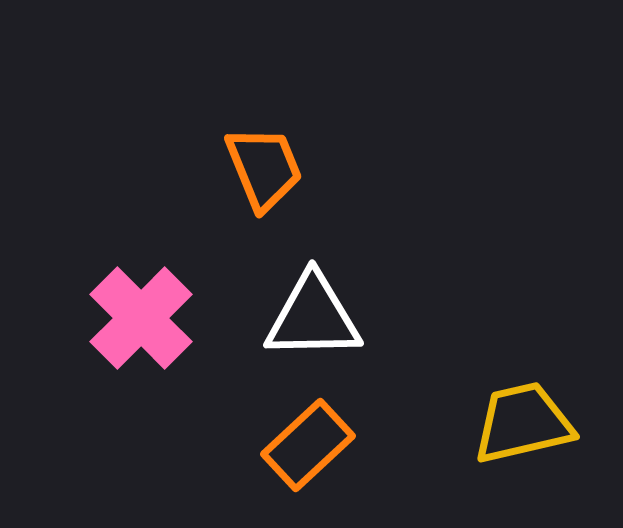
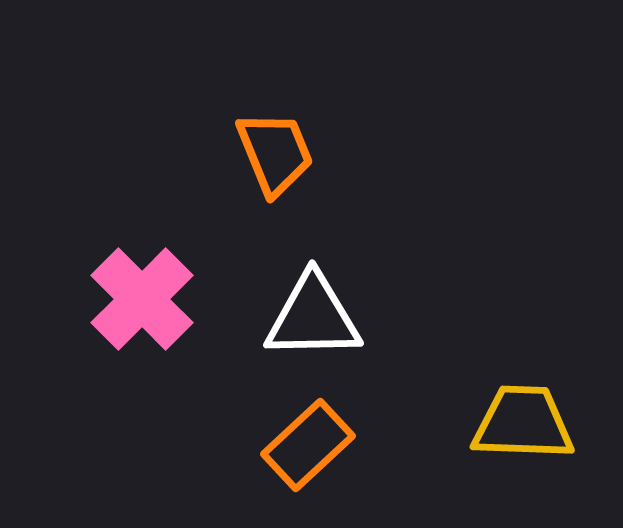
orange trapezoid: moved 11 px right, 15 px up
pink cross: moved 1 px right, 19 px up
yellow trapezoid: rotated 15 degrees clockwise
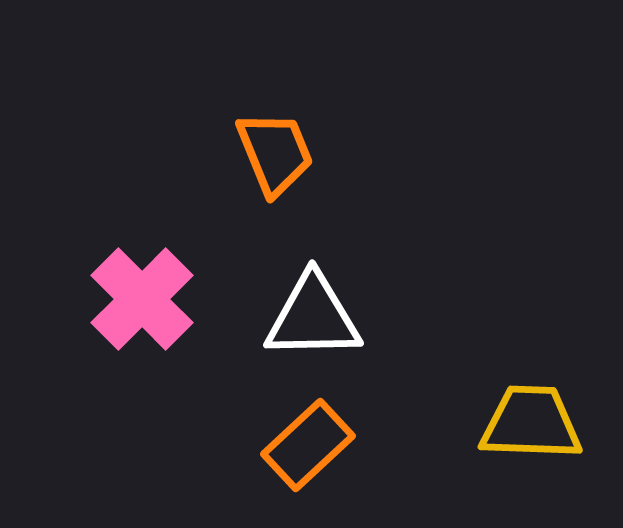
yellow trapezoid: moved 8 px right
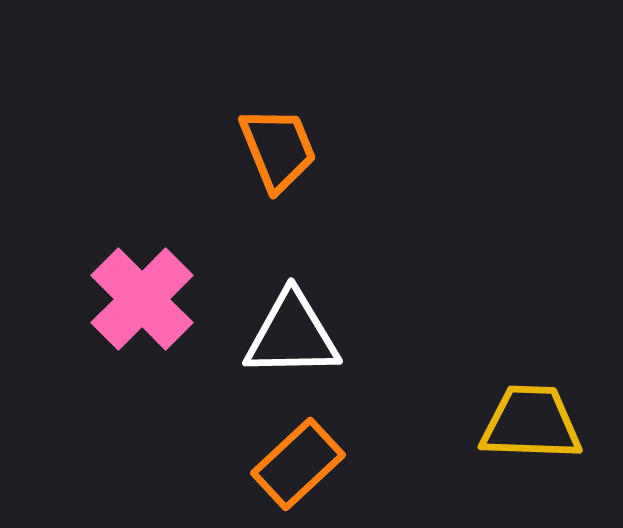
orange trapezoid: moved 3 px right, 4 px up
white triangle: moved 21 px left, 18 px down
orange rectangle: moved 10 px left, 19 px down
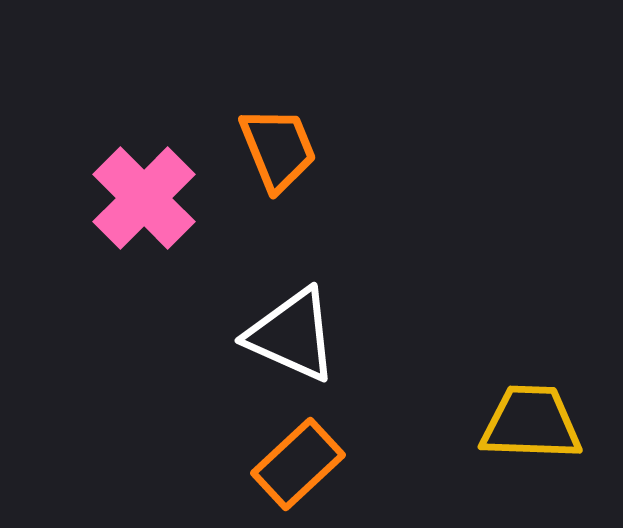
pink cross: moved 2 px right, 101 px up
white triangle: rotated 25 degrees clockwise
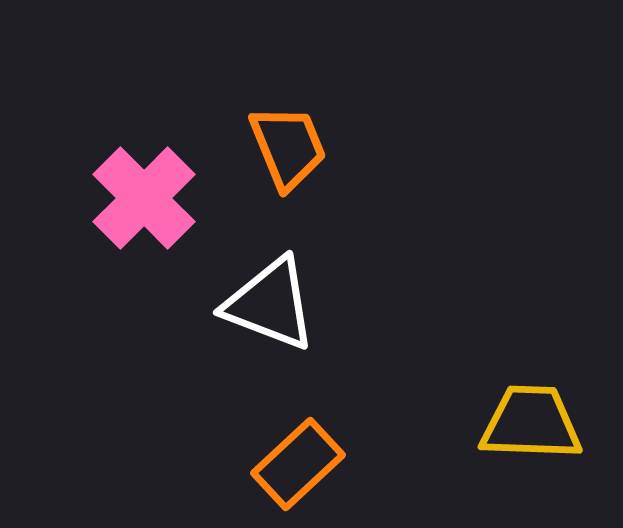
orange trapezoid: moved 10 px right, 2 px up
white triangle: moved 22 px left, 31 px up; rotated 3 degrees counterclockwise
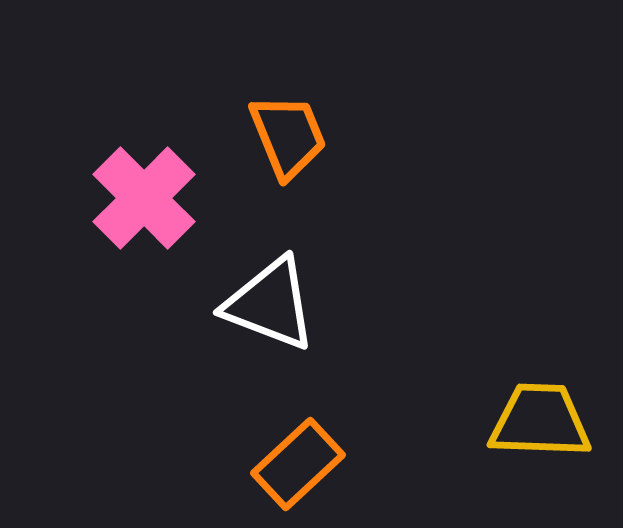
orange trapezoid: moved 11 px up
yellow trapezoid: moved 9 px right, 2 px up
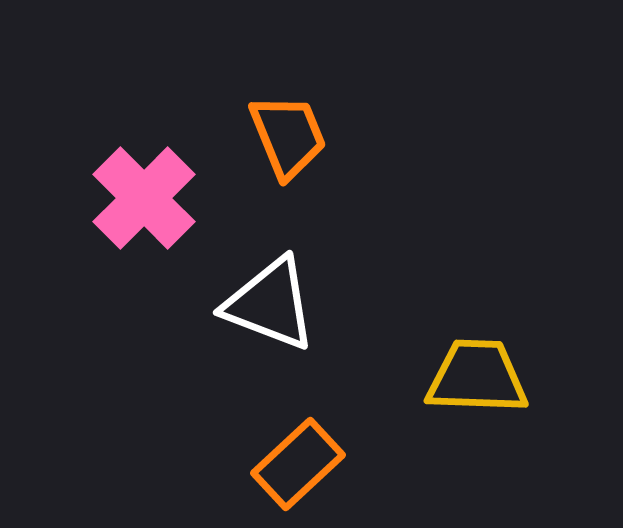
yellow trapezoid: moved 63 px left, 44 px up
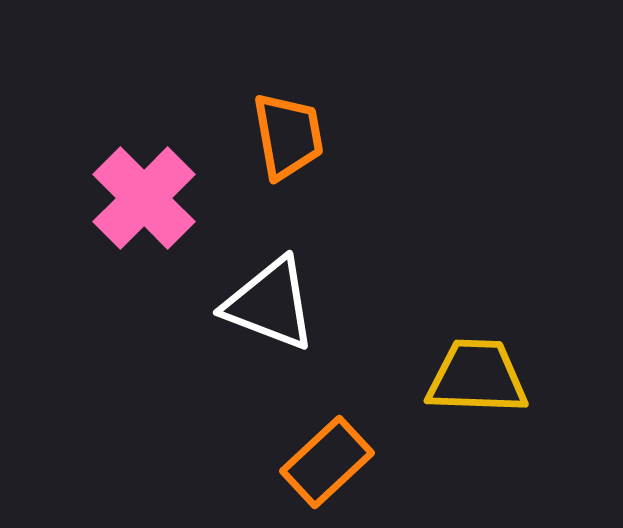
orange trapezoid: rotated 12 degrees clockwise
orange rectangle: moved 29 px right, 2 px up
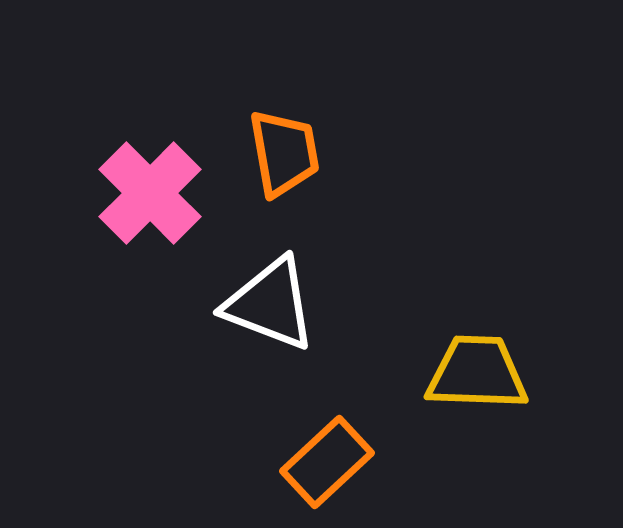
orange trapezoid: moved 4 px left, 17 px down
pink cross: moved 6 px right, 5 px up
yellow trapezoid: moved 4 px up
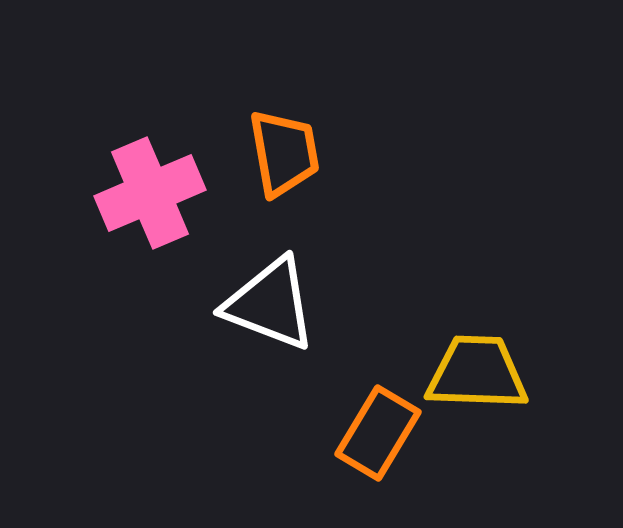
pink cross: rotated 22 degrees clockwise
orange rectangle: moved 51 px right, 29 px up; rotated 16 degrees counterclockwise
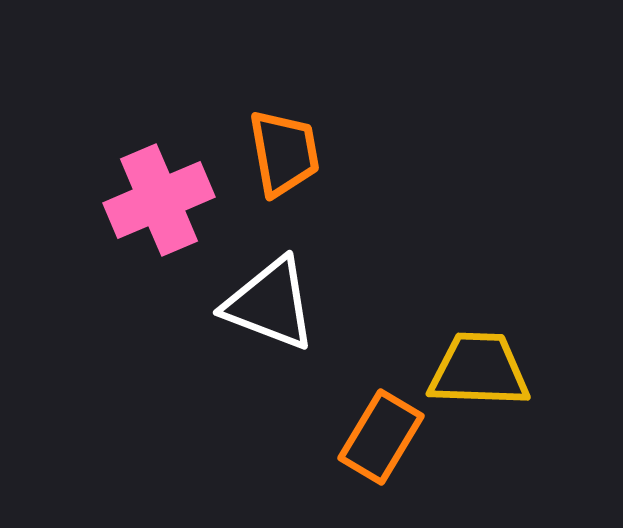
pink cross: moved 9 px right, 7 px down
yellow trapezoid: moved 2 px right, 3 px up
orange rectangle: moved 3 px right, 4 px down
